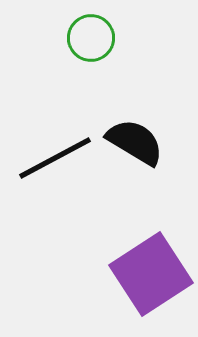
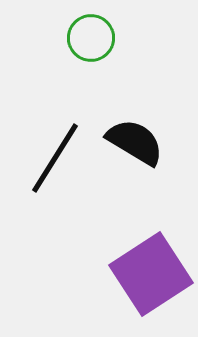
black line: rotated 30 degrees counterclockwise
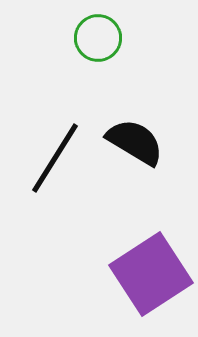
green circle: moved 7 px right
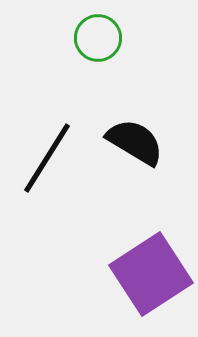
black line: moved 8 px left
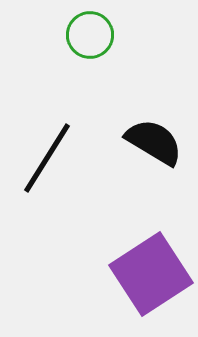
green circle: moved 8 px left, 3 px up
black semicircle: moved 19 px right
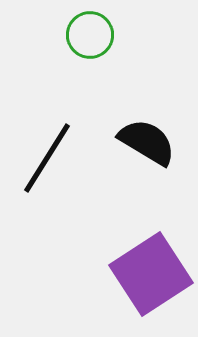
black semicircle: moved 7 px left
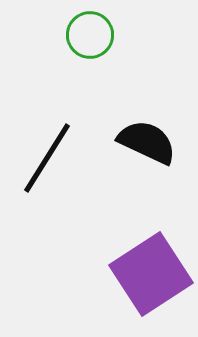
black semicircle: rotated 6 degrees counterclockwise
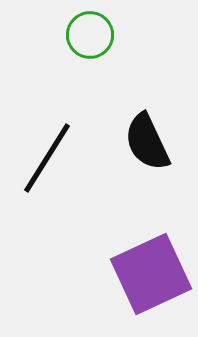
black semicircle: rotated 140 degrees counterclockwise
purple square: rotated 8 degrees clockwise
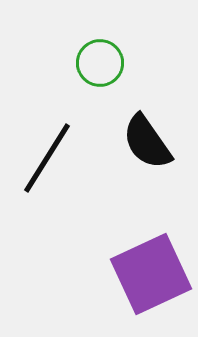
green circle: moved 10 px right, 28 px down
black semicircle: rotated 10 degrees counterclockwise
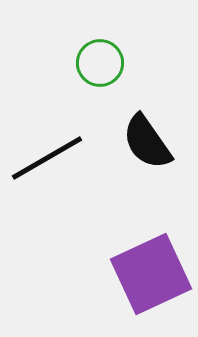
black line: rotated 28 degrees clockwise
